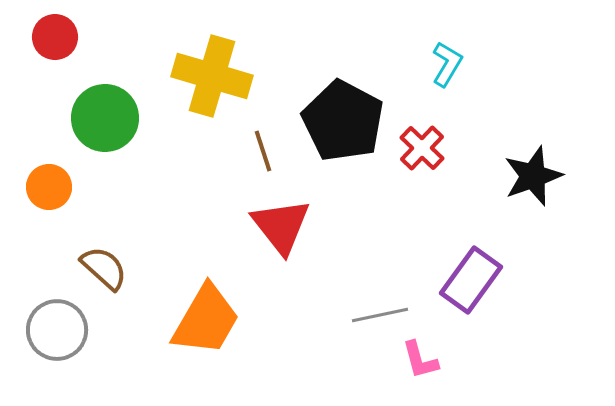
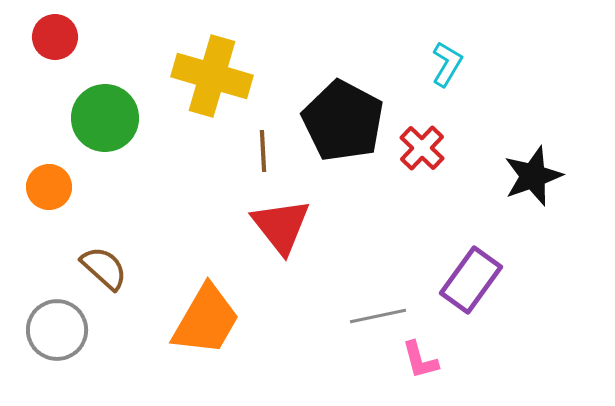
brown line: rotated 15 degrees clockwise
gray line: moved 2 px left, 1 px down
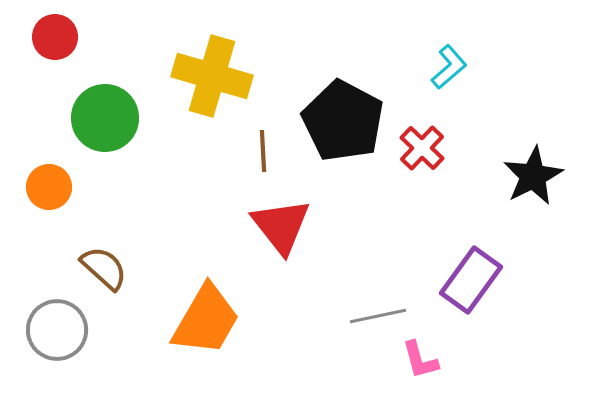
cyan L-shape: moved 2 px right, 3 px down; rotated 18 degrees clockwise
black star: rotated 8 degrees counterclockwise
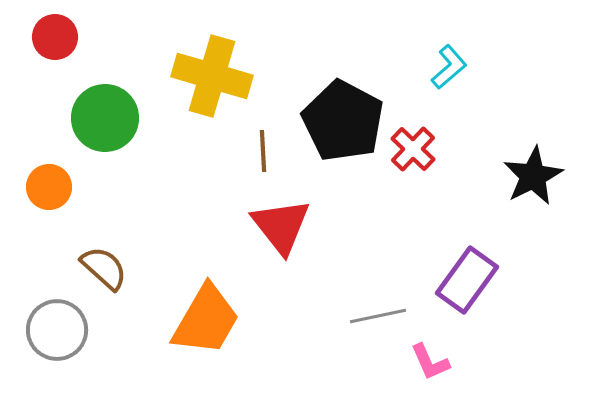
red cross: moved 9 px left, 1 px down
purple rectangle: moved 4 px left
pink L-shape: moved 10 px right, 2 px down; rotated 9 degrees counterclockwise
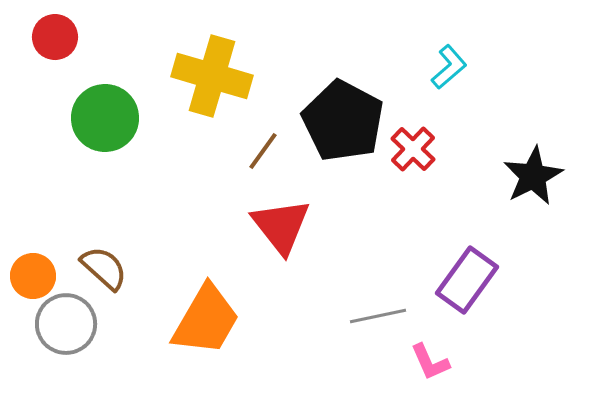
brown line: rotated 39 degrees clockwise
orange circle: moved 16 px left, 89 px down
gray circle: moved 9 px right, 6 px up
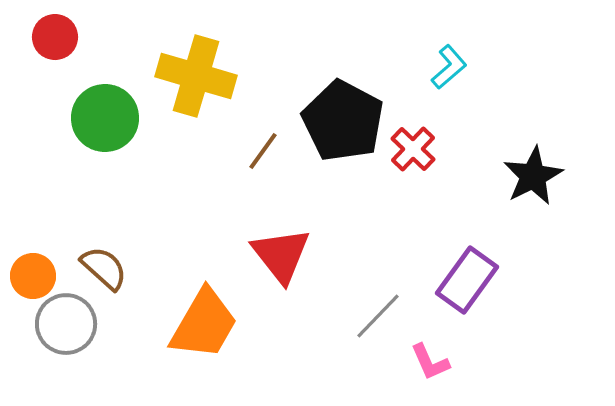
yellow cross: moved 16 px left
red triangle: moved 29 px down
gray line: rotated 34 degrees counterclockwise
orange trapezoid: moved 2 px left, 4 px down
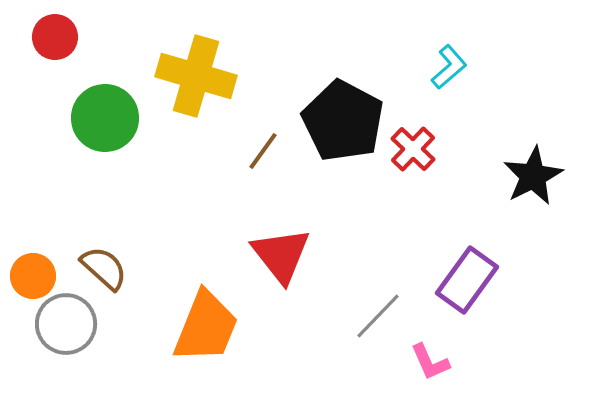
orange trapezoid: moved 2 px right, 3 px down; rotated 8 degrees counterclockwise
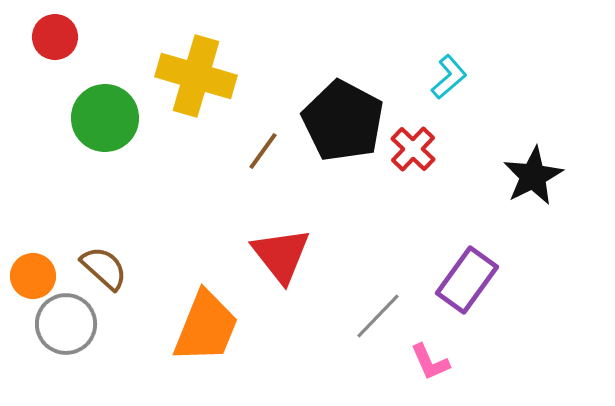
cyan L-shape: moved 10 px down
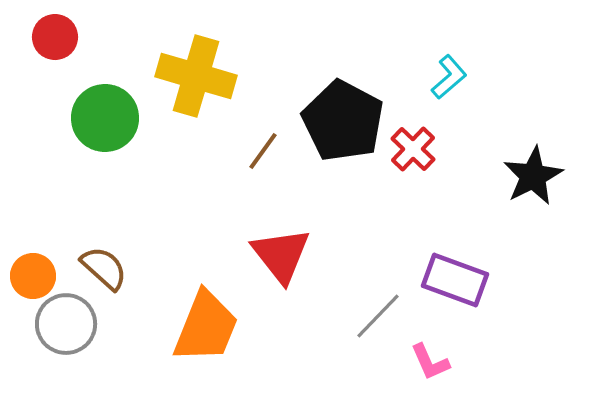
purple rectangle: moved 12 px left; rotated 74 degrees clockwise
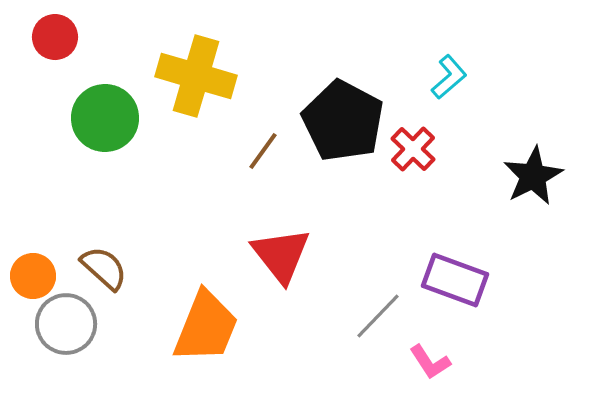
pink L-shape: rotated 9 degrees counterclockwise
